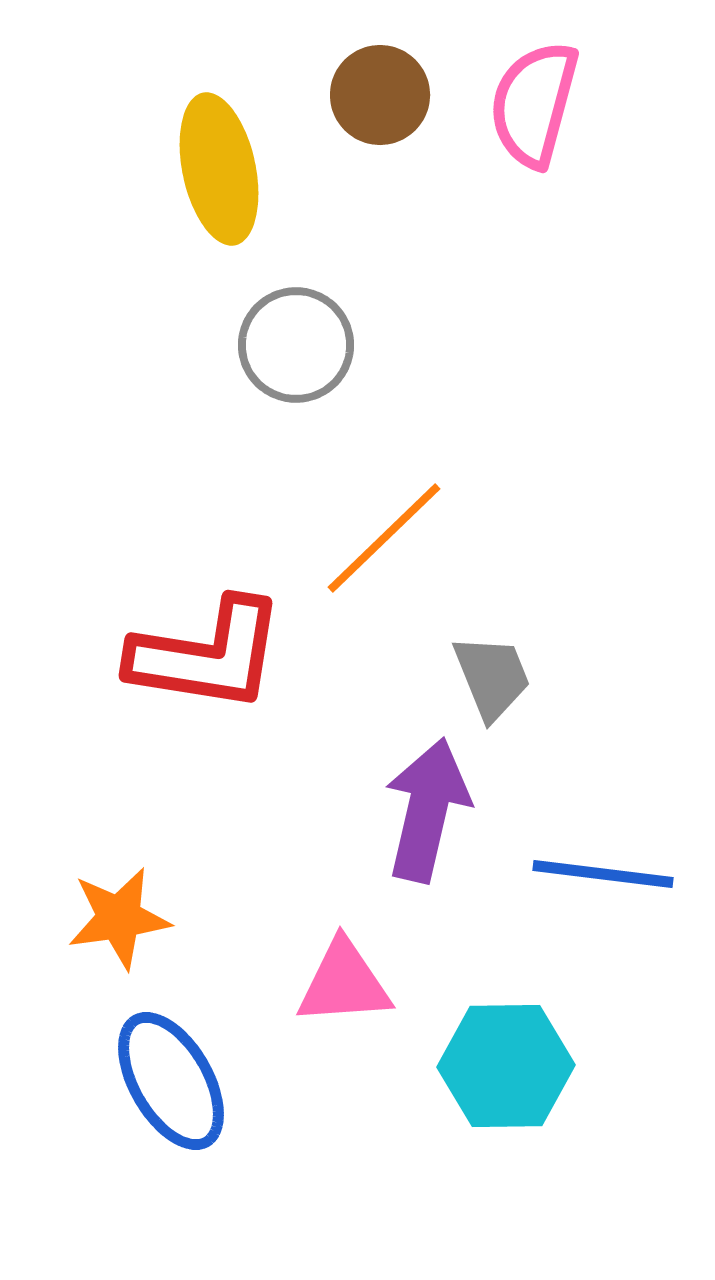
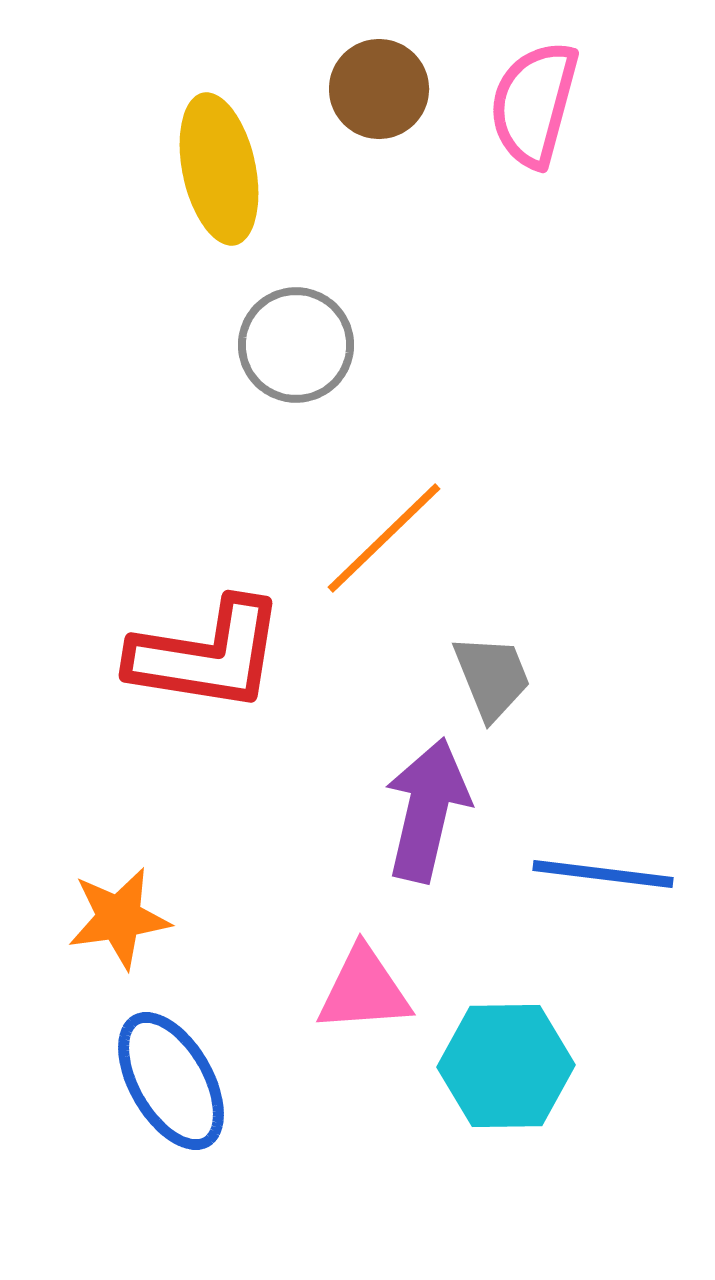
brown circle: moved 1 px left, 6 px up
pink triangle: moved 20 px right, 7 px down
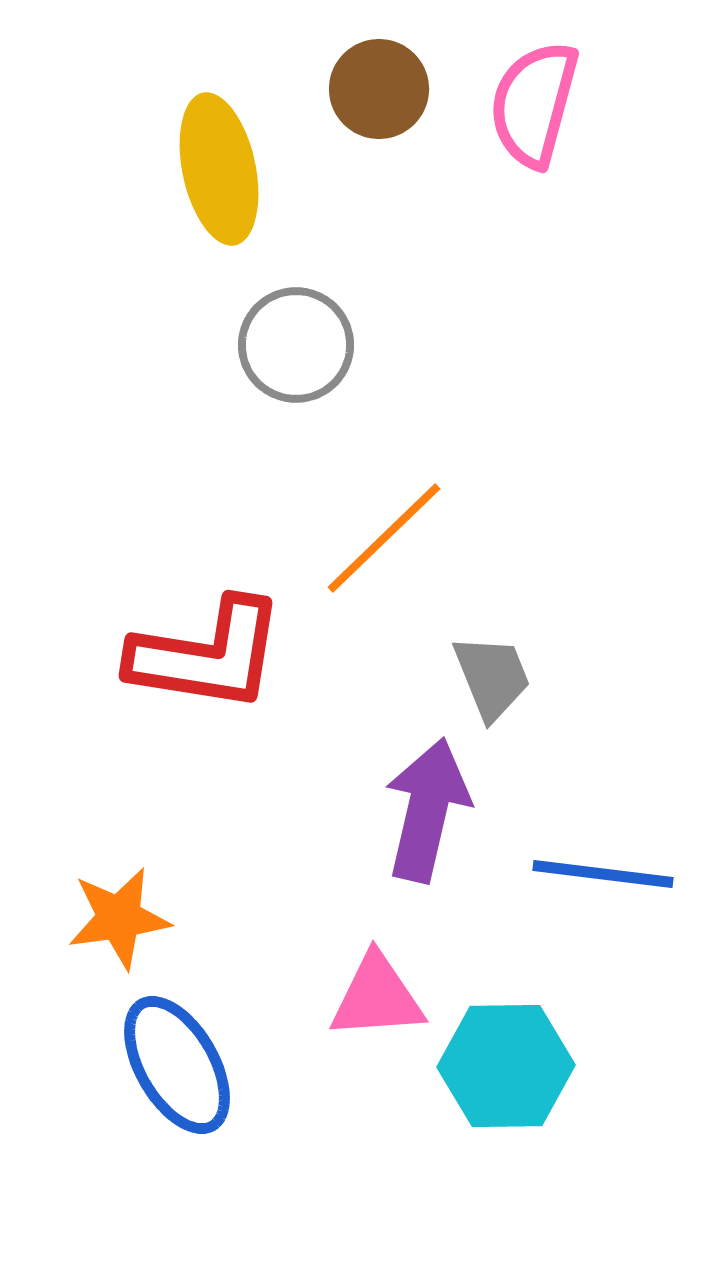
pink triangle: moved 13 px right, 7 px down
blue ellipse: moved 6 px right, 16 px up
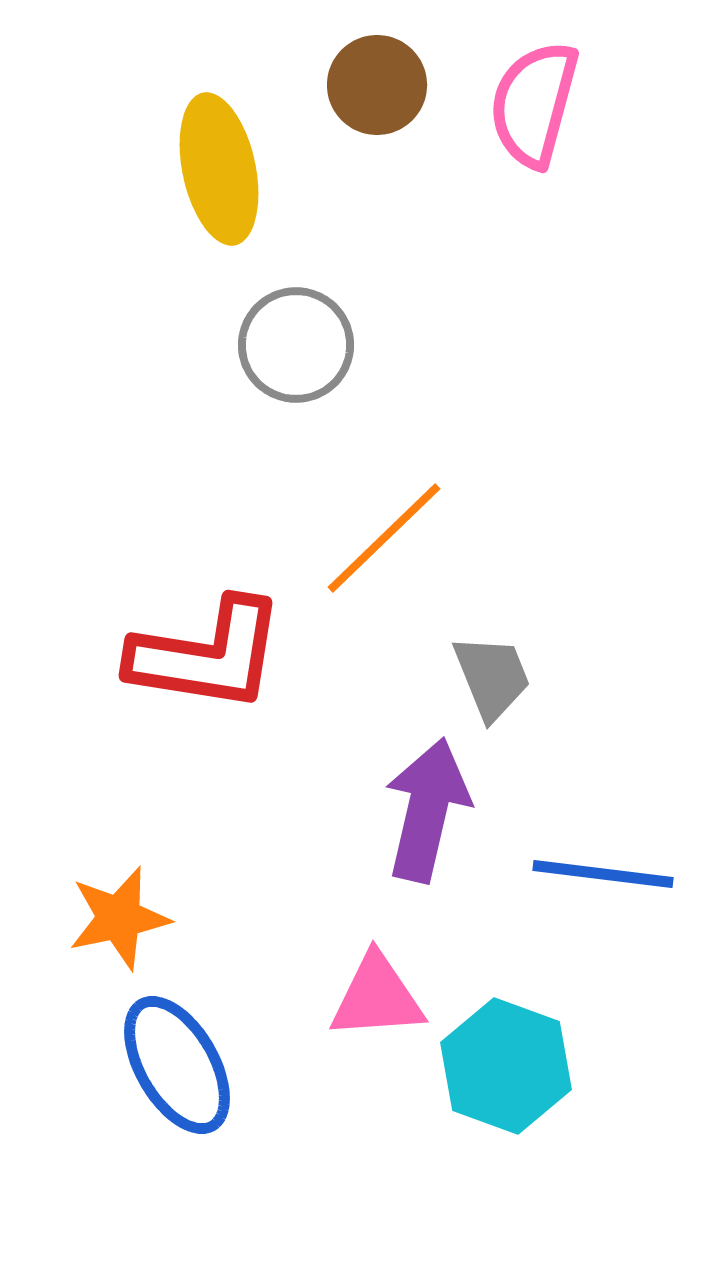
brown circle: moved 2 px left, 4 px up
orange star: rotated 4 degrees counterclockwise
cyan hexagon: rotated 21 degrees clockwise
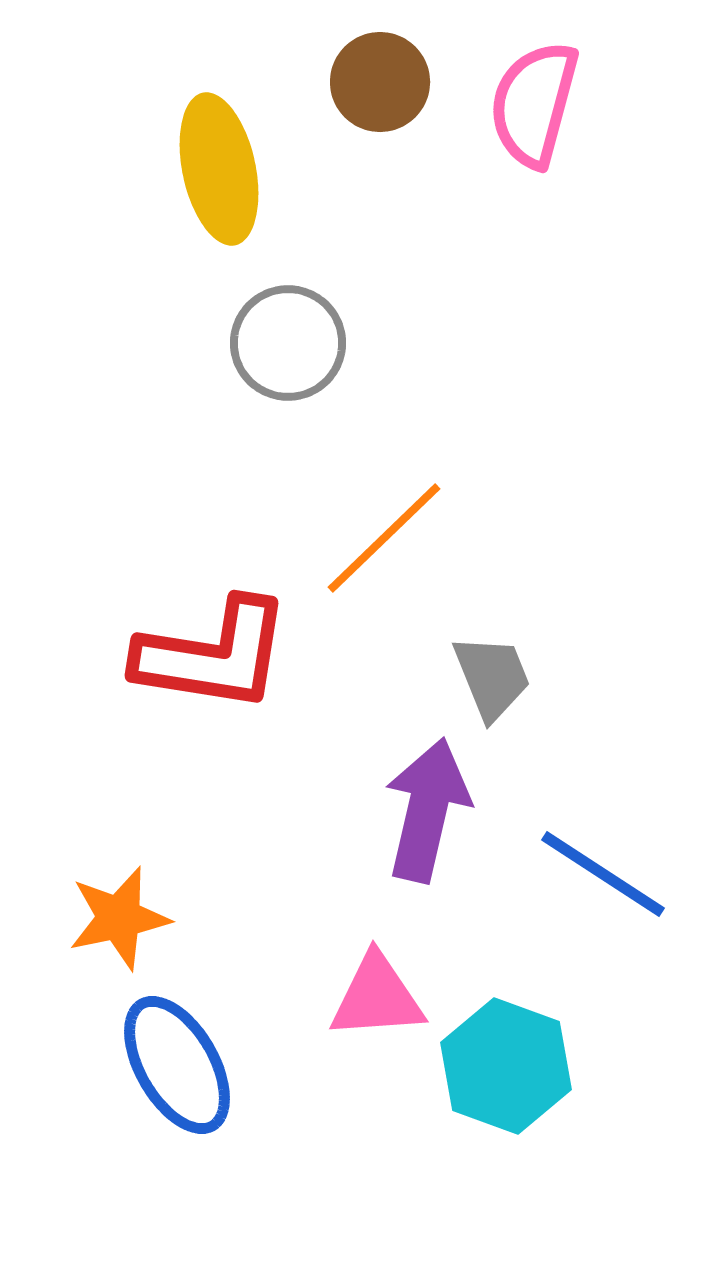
brown circle: moved 3 px right, 3 px up
gray circle: moved 8 px left, 2 px up
red L-shape: moved 6 px right
blue line: rotated 26 degrees clockwise
